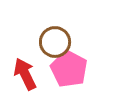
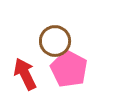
brown circle: moved 1 px up
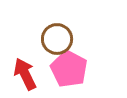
brown circle: moved 2 px right, 2 px up
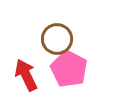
red arrow: moved 1 px right, 1 px down
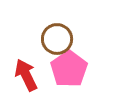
pink pentagon: rotated 9 degrees clockwise
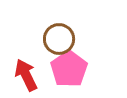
brown circle: moved 2 px right
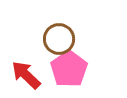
red arrow: rotated 20 degrees counterclockwise
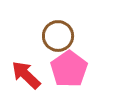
brown circle: moved 1 px left, 3 px up
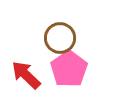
brown circle: moved 2 px right, 2 px down
